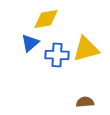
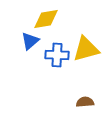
blue triangle: moved 2 px up
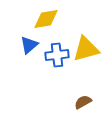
blue triangle: moved 1 px left, 4 px down
blue cross: rotated 10 degrees counterclockwise
brown semicircle: moved 2 px left; rotated 24 degrees counterclockwise
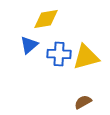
yellow triangle: moved 8 px down
blue cross: moved 2 px right, 1 px up; rotated 10 degrees clockwise
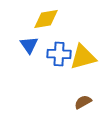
blue triangle: rotated 24 degrees counterclockwise
yellow triangle: moved 3 px left
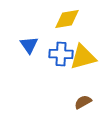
yellow diamond: moved 21 px right
blue cross: moved 2 px right
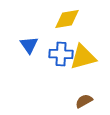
brown semicircle: moved 1 px right, 1 px up
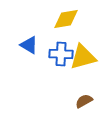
yellow diamond: moved 1 px left
blue triangle: rotated 24 degrees counterclockwise
